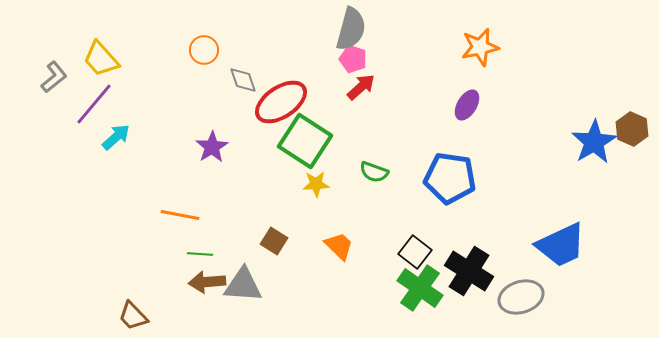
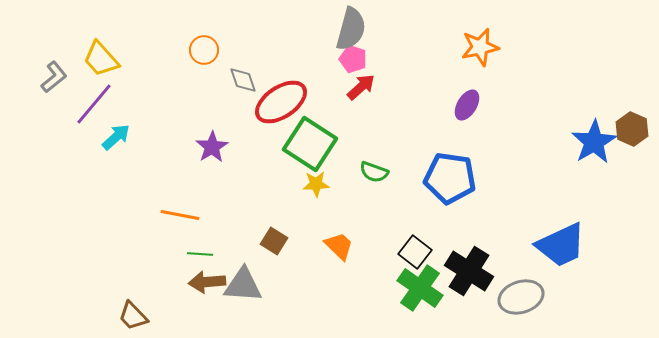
green square: moved 5 px right, 3 px down
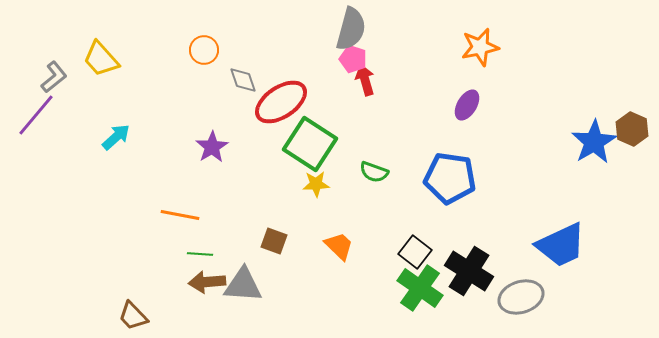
red arrow: moved 4 px right, 7 px up; rotated 64 degrees counterclockwise
purple line: moved 58 px left, 11 px down
brown square: rotated 12 degrees counterclockwise
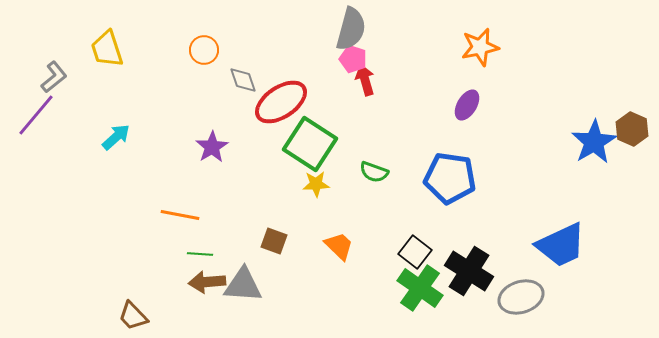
yellow trapezoid: moved 6 px right, 10 px up; rotated 24 degrees clockwise
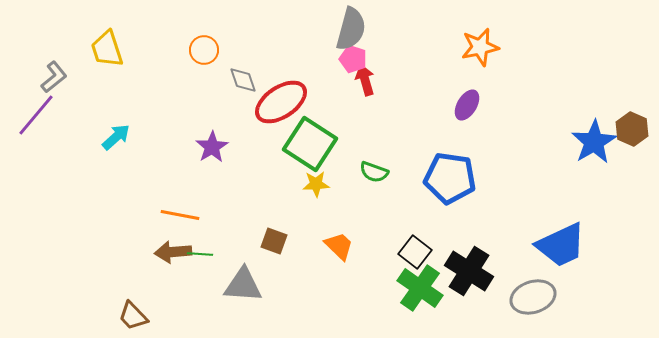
brown arrow: moved 34 px left, 30 px up
gray ellipse: moved 12 px right
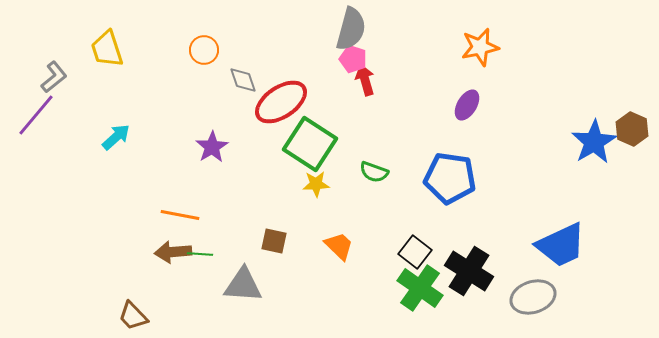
brown square: rotated 8 degrees counterclockwise
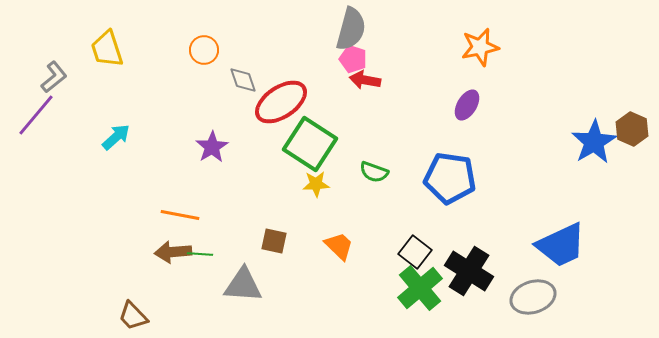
red arrow: rotated 64 degrees counterclockwise
green cross: rotated 15 degrees clockwise
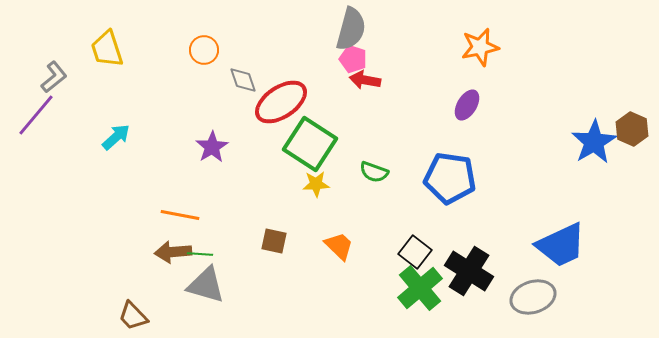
gray triangle: moved 37 px left; rotated 12 degrees clockwise
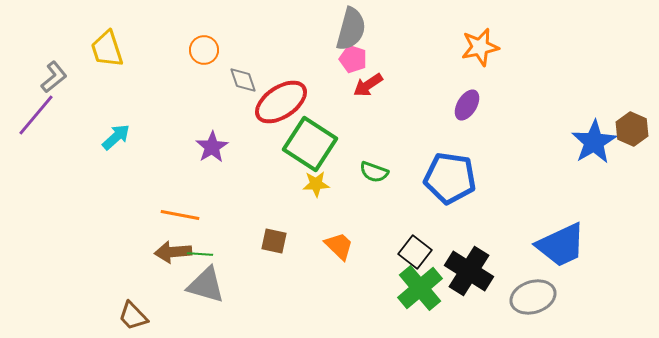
red arrow: moved 3 px right, 5 px down; rotated 44 degrees counterclockwise
